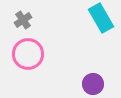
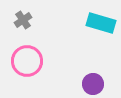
cyan rectangle: moved 5 px down; rotated 44 degrees counterclockwise
pink circle: moved 1 px left, 7 px down
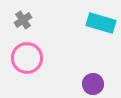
pink circle: moved 3 px up
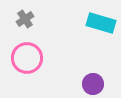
gray cross: moved 2 px right, 1 px up
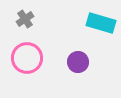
purple circle: moved 15 px left, 22 px up
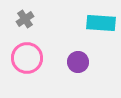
cyan rectangle: rotated 12 degrees counterclockwise
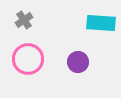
gray cross: moved 1 px left, 1 px down
pink circle: moved 1 px right, 1 px down
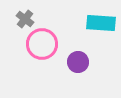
gray cross: moved 1 px right, 1 px up; rotated 18 degrees counterclockwise
pink circle: moved 14 px right, 15 px up
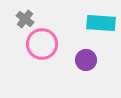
purple circle: moved 8 px right, 2 px up
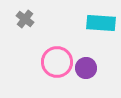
pink circle: moved 15 px right, 18 px down
purple circle: moved 8 px down
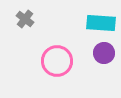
pink circle: moved 1 px up
purple circle: moved 18 px right, 15 px up
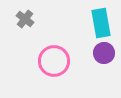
cyan rectangle: rotated 76 degrees clockwise
pink circle: moved 3 px left
